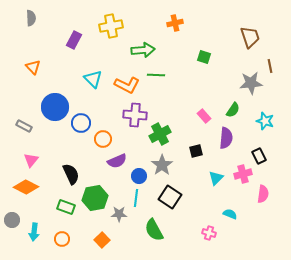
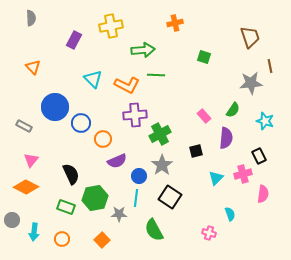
purple cross at (135, 115): rotated 10 degrees counterclockwise
cyan semicircle at (230, 214): rotated 48 degrees clockwise
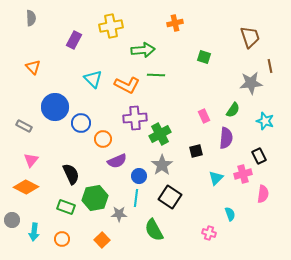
purple cross at (135, 115): moved 3 px down
pink rectangle at (204, 116): rotated 16 degrees clockwise
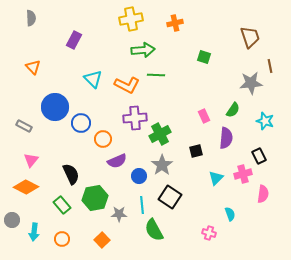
yellow cross at (111, 26): moved 20 px right, 7 px up
cyan line at (136, 198): moved 6 px right, 7 px down; rotated 12 degrees counterclockwise
green rectangle at (66, 207): moved 4 px left, 2 px up; rotated 30 degrees clockwise
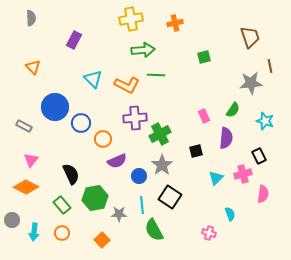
green square at (204, 57): rotated 32 degrees counterclockwise
orange circle at (62, 239): moved 6 px up
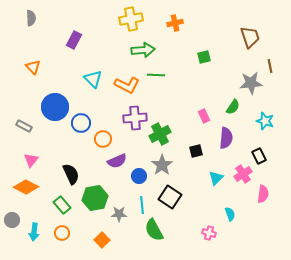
green semicircle at (233, 110): moved 3 px up
pink cross at (243, 174): rotated 18 degrees counterclockwise
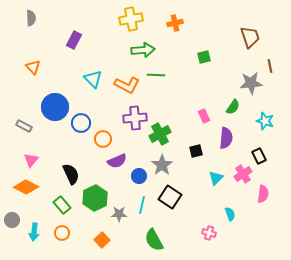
green hexagon at (95, 198): rotated 15 degrees counterclockwise
cyan line at (142, 205): rotated 18 degrees clockwise
green semicircle at (154, 230): moved 10 px down
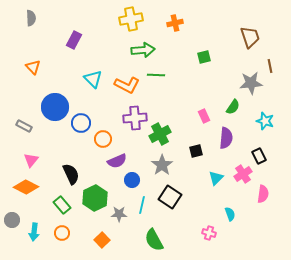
blue circle at (139, 176): moved 7 px left, 4 px down
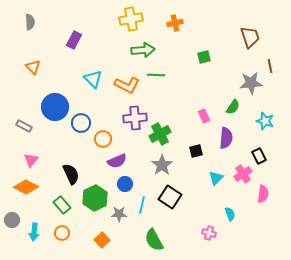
gray semicircle at (31, 18): moved 1 px left, 4 px down
blue circle at (132, 180): moved 7 px left, 4 px down
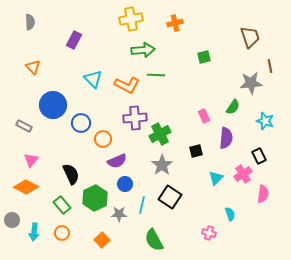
blue circle at (55, 107): moved 2 px left, 2 px up
